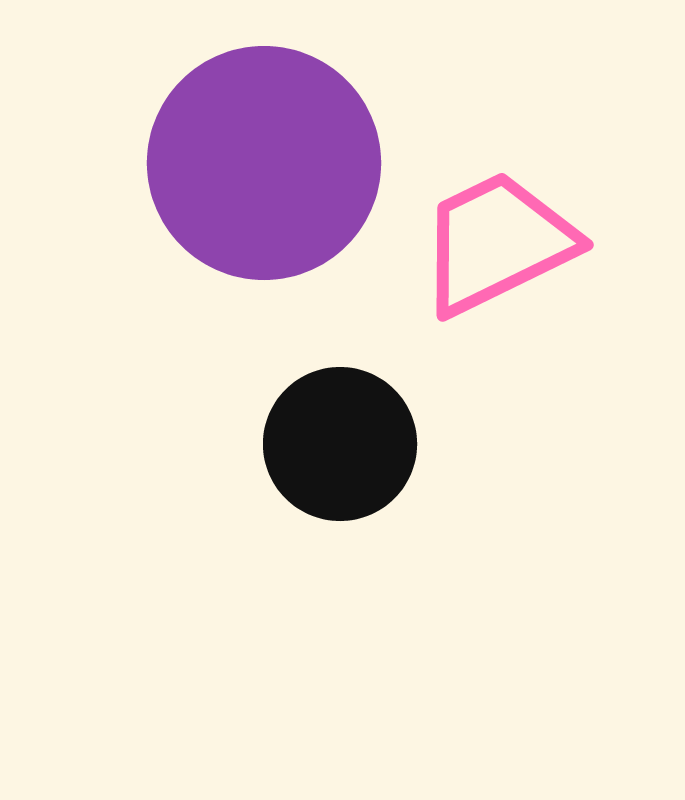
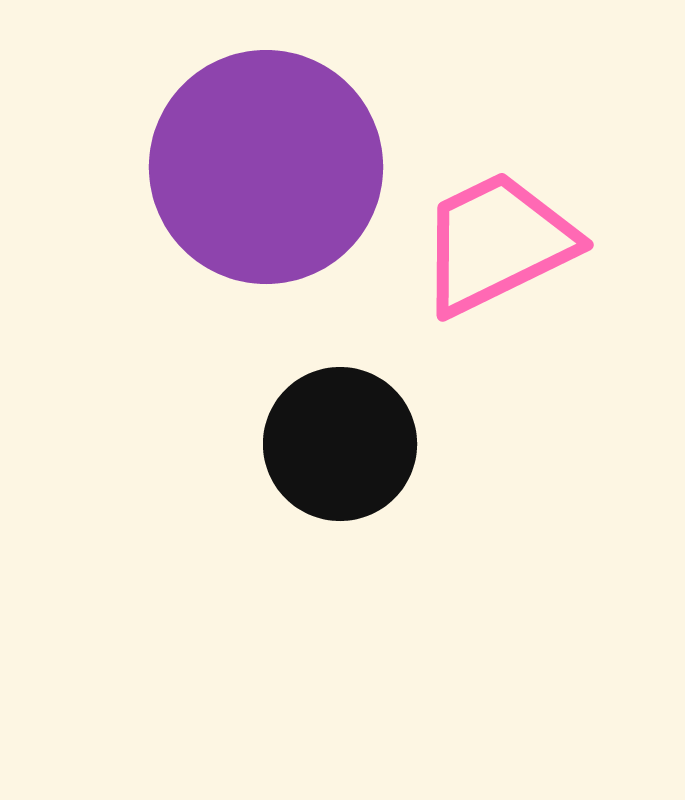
purple circle: moved 2 px right, 4 px down
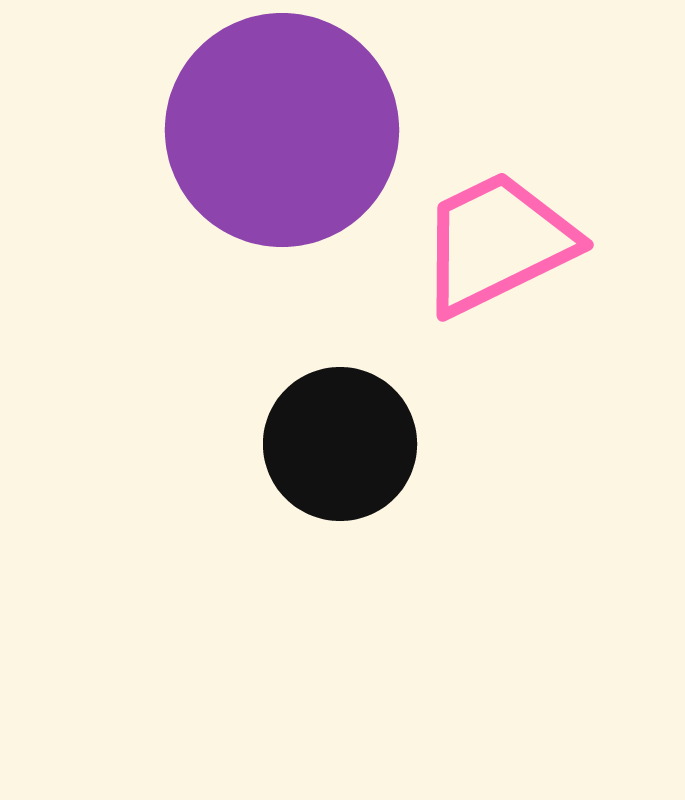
purple circle: moved 16 px right, 37 px up
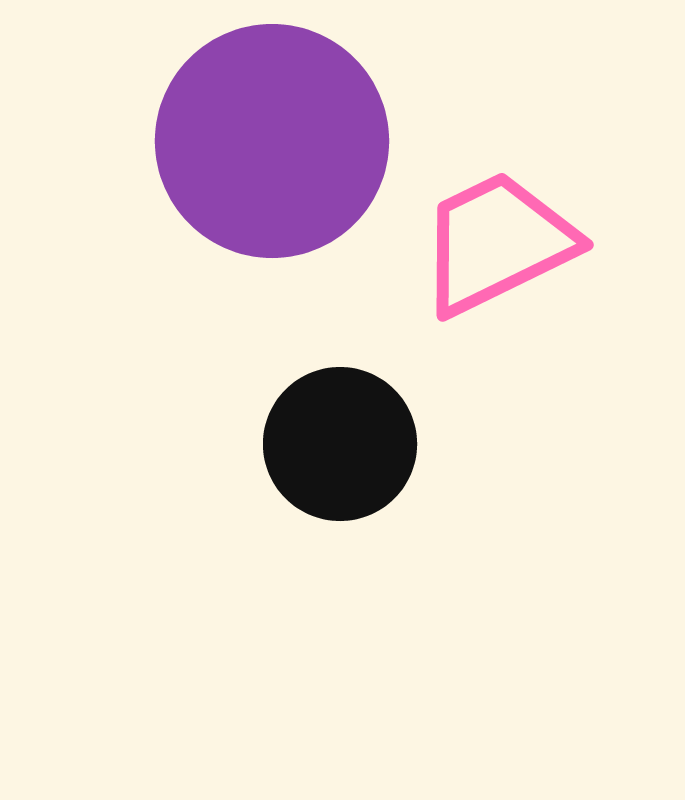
purple circle: moved 10 px left, 11 px down
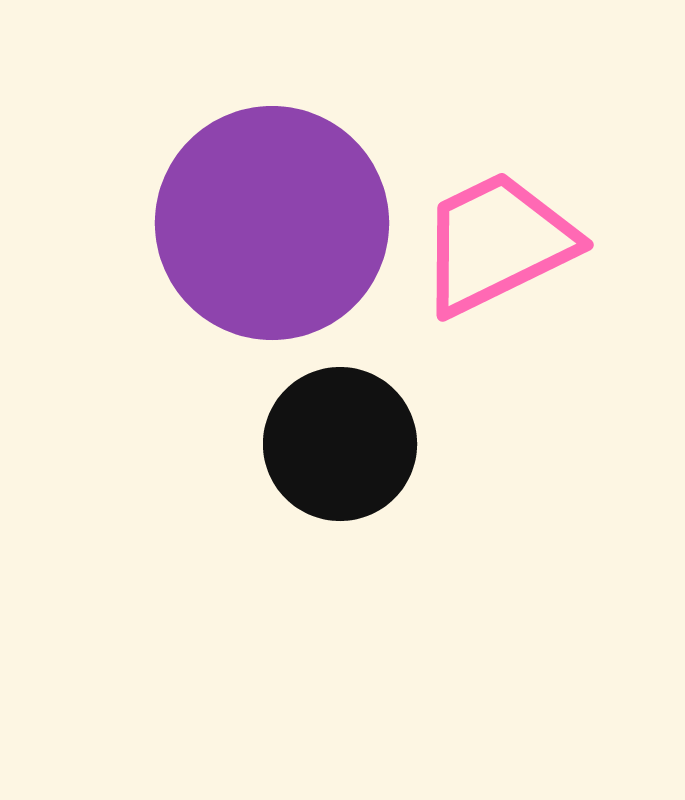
purple circle: moved 82 px down
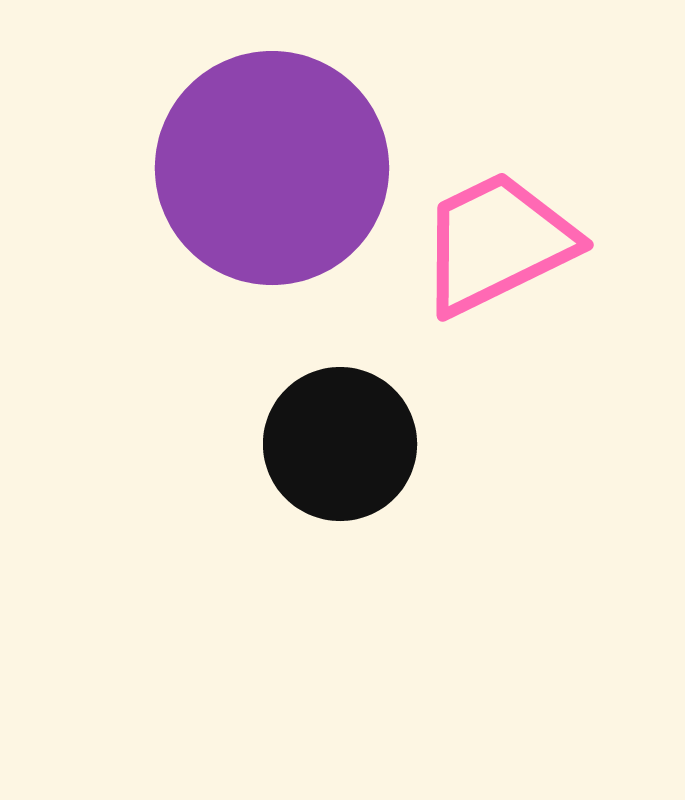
purple circle: moved 55 px up
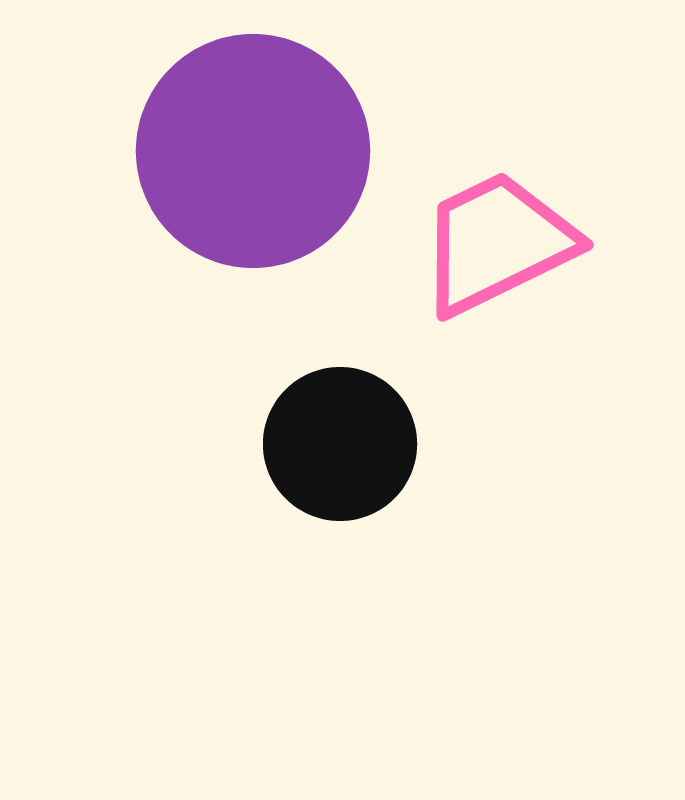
purple circle: moved 19 px left, 17 px up
